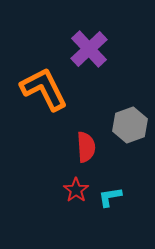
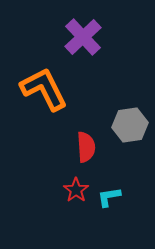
purple cross: moved 6 px left, 12 px up
gray hexagon: rotated 12 degrees clockwise
cyan L-shape: moved 1 px left
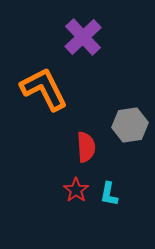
cyan L-shape: moved 3 px up; rotated 70 degrees counterclockwise
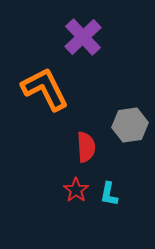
orange L-shape: moved 1 px right
